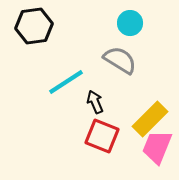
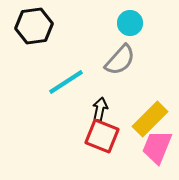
gray semicircle: rotated 100 degrees clockwise
black arrow: moved 5 px right, 7 px down; rotated 35 degrees clockwise
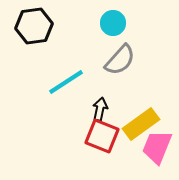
cyan circle: moved 17 px left
yellow rectangle: moved 9 px left, 5 px down; rotated 9 degrees clockwise
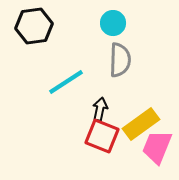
gray semicircle: rotated 40 degrees counterclockwise
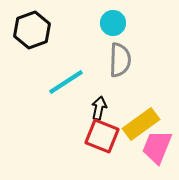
black hexagon: moved 2 px left, 4 px down; rotated 12 degrees counterclockwise
black arrow: moved 1 px left, 1 px up
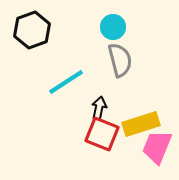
cyan circle: moved 4 px down
gray semicircle: rotated 16 degrees counterclockwise
yellow rectangle: rotated 18 degrees clockwise
red square: moved 2 px up
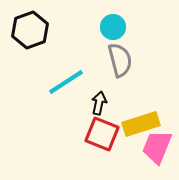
black hexagon: moved 2 px left
black arrow: moved 5 px up
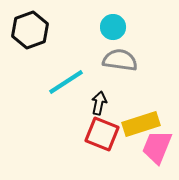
gray semicircle: rotated 68 degrees counterclockwise
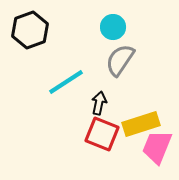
gray semicircle: rotated 64 degrees counterclockwise
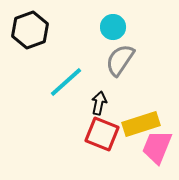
cyan line: rotated 9 degrees counterclockwise
